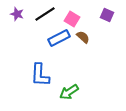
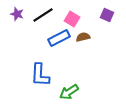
black line: moved 2 px left, 1 px down
brown semicircle: rotated 56 degrees counterclockwise
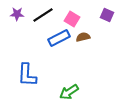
purple star: rotated 16 degrees counterclockwise
blue L-shape: moved 13 px left
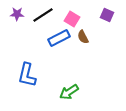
brown semicircle: rotated 104 degrees counterclockwise
blue L-shape: rotated 10 degrees clockwise
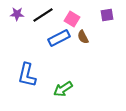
purple square: rotated 32 degrees counterclockwise
green arrow: moved 6 px left, 3 px up
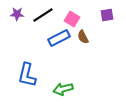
green arrow: rotated 18 degrees clockwise
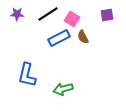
black line: moved 5 px right, 1 px up
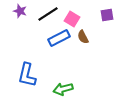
purple star: moved 3 px right, 3 px up; rotated 16 degrees clockwise
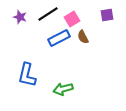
purple star: moved 6 px down
pink square: rotated 28 degrees clockwise
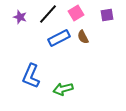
black line: rotated 15 degrees counterclockwise
pink square: moved 4 px right, 6 px up
blue L-shape: moved 4 px right, 1 px down; rotated 10 degrees clockwise
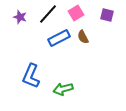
purple square: rotated 24 degrees clockwise
